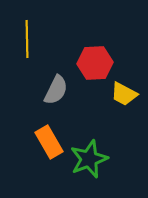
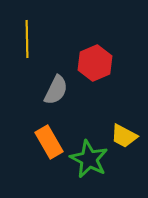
red hexagon: rotated 20 degrees counterclockwise
yellow trapezoid: moved 42 px down
green star: rotated 24 degrees counterclockwise
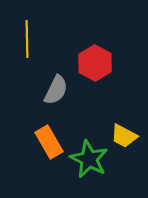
red hexagon: rotated 8 degrees counterclockwise
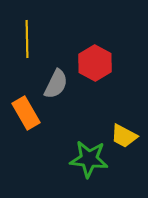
gray semicircle: moved 6 px up
orange rectangle: moved 23 px left, 29 px up
green star: rotated 21 degrees counterclockwise
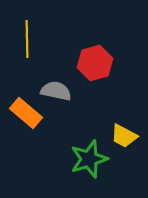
red hexagon: rotated 16 degrees clockwise
gray semicircle: moved 7 px down; rotated 104 degrees counterclockwise
orange rectangle: rotated 20 degrees counterclockwise
green star: rotated 24 degrees counterclockwise
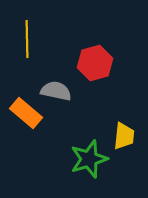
yellow trapezoid: rotated 112 degrees counterclockwise
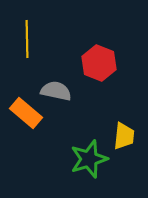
red hexagon: moved 4 px right; rotated 24 degrees counterclockwise
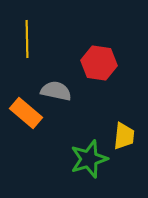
red hexagon: rotated 12 degrees counterclockwise
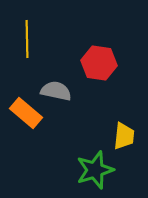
green star: moved 6 px right, 11 px down
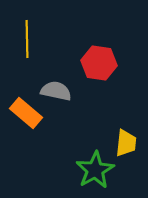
yellow trapezoid: moved 2 px right, 7 px down
green star: rotated 12 degrees counterclockwise
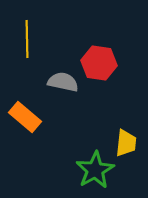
gray semicircle: moved 7 px right, 9 px up
orange rectangle: moved 1 px left, 4 px down
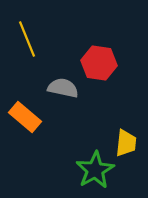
yellow line: rotated 21 degrees counterclockwise
gray semicircle: moved 6 px down
